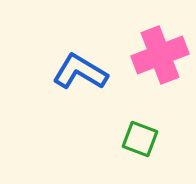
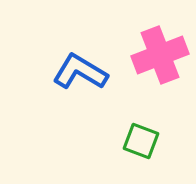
green square: moved 1 px right, 2 px down
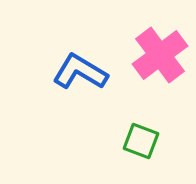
pink cross: rotated 16 degrees counterclockwise
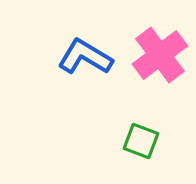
blue L-shape: moved 5 px right, 15 px up
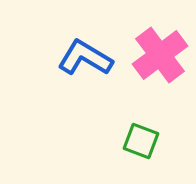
blue L-shape: moved 1 px down
